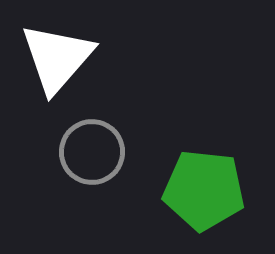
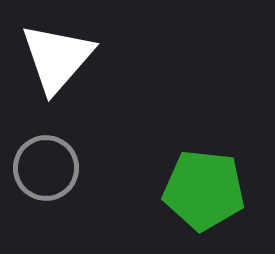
gray circle: moved 46 px left, 16 px down
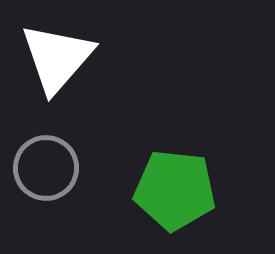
green pentagon: moved 29 px left
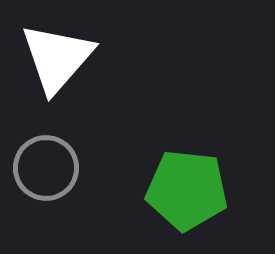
green pentagon: moved 12 px right
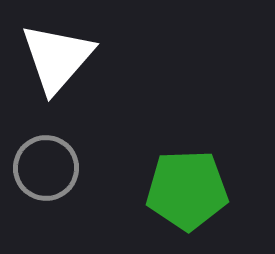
green pentagon: rotated 8 degrees counterclockwise
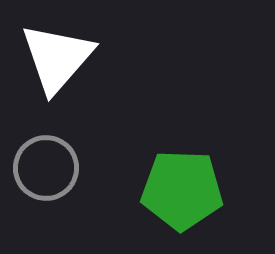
green pentagon: moved 5 px left; rotated 4 degrees clockwise
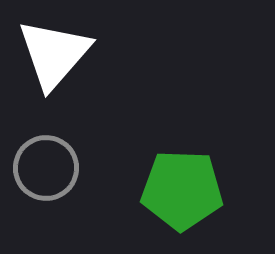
white triangle: moved 3 px left, 4 px up
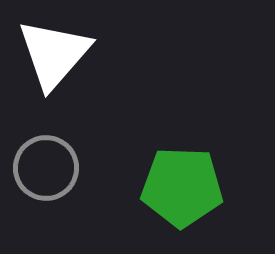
green pentagon: moved 3 px up
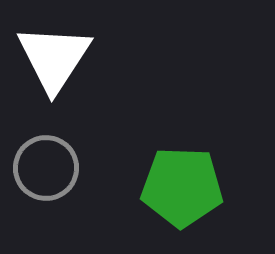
white triangle: moved 4 px down; rotated 8 degrees counterclockwise
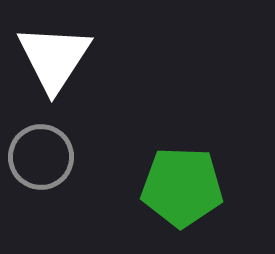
gray circle: moved 5 px left, 11 px up
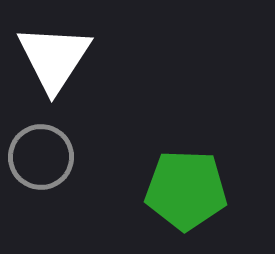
green pentagon: moved 4 px right, 3 px down
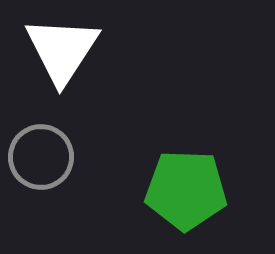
white triangle: moved 8 px right, 8 px up
